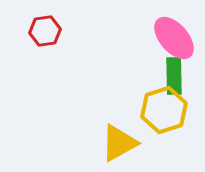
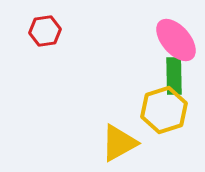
pink ellipse: moved 2 px right, 2 px down
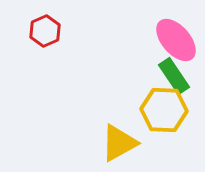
red hexagon: rotated 16 degrees counterclockwise
green rectangle: rotated 33 degrees counterclockwise
yellow hexagon: rotated 21 degrees clockwise
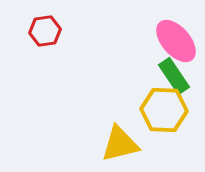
red hexagon: rotated 16 degrees clockwise
pink ellipse: moved 1 px down
yellow triangle: moved 1 px right, 1 px down; rotated 15 degrees clockwise
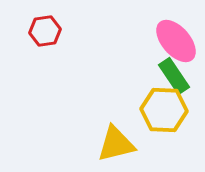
yellow triangle: moved 4 px left
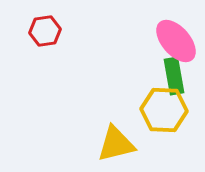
green rectangle: rotated 24 degrees clockwise
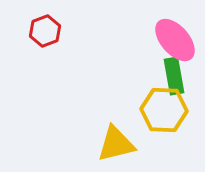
red hexagon: rotated 12 degrees counterclockwise
pink ellipse: moved 1 px left, 1 px up
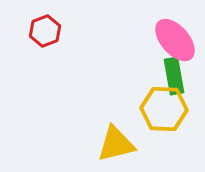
yellow hexagon: moved 1 px up
